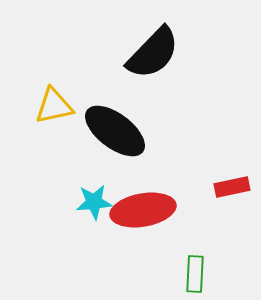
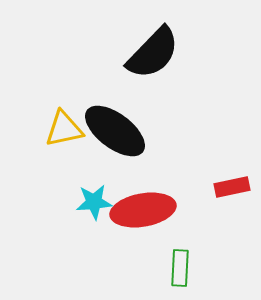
yellow triangle: moved 10 px right, 23 px down
green rectangle: moved 15 px left, 6 px up
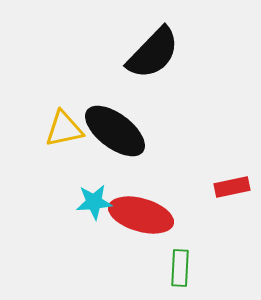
red ellipse: moved 2 px left, 5 px down; rotated 26 degrees clockwise
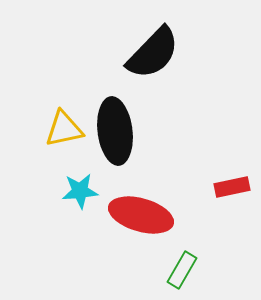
black ellipse: rotated 46 degrees clockwise
cyan star: moved 14 px left, 11 px up
green rectangle: moved 2 px right, 2 px down; rotated 27 degrees clockwise
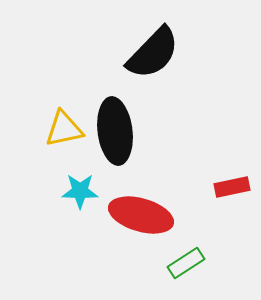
cyan star: rotated 6 degrees clockwise
green rectangle: moved 4 px right, 7 px up; rotated 27 degrees clockwise
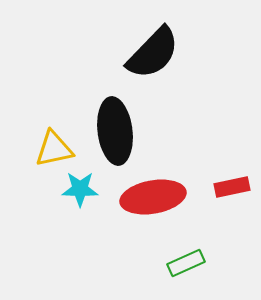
yellow triangle: moved 10 px left, 20 px down
cyan star: moved 2 px up
red ellipse: moved 12 px right, 18 px up; rotated 26 degrees counterclockwise
green rectangle: rotated 9 degrees clockwise
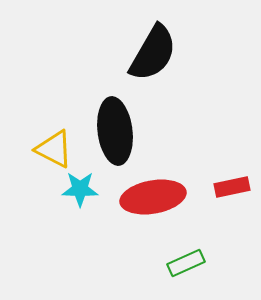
black semicircle: rotated 14 degrees counterclockwise
yellow triangle: rotated 39 degrees clockwise
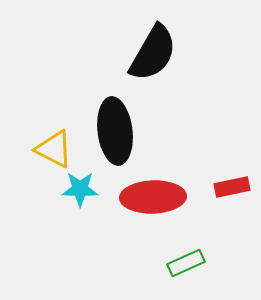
red ellipse: rotated 8 degrees clockwise
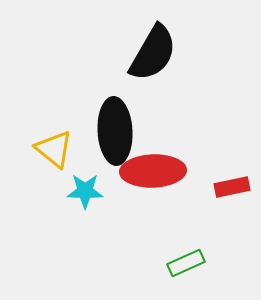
black ellipse: rotated 4 degrees clockwise
yellow triangle: rotated 12 degrees clockwise
cyan star: moved 5 px right, 2 px down
red ellipse: moved 26 px up
